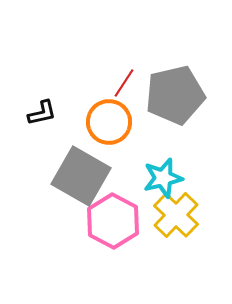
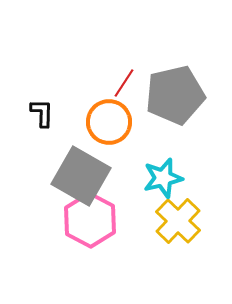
black L-shape: rotated 76 degrees counterclockwise
yellow cross: moved 2 px right, 6 px down
pink hexagon: moved 23 px left, 1 px up
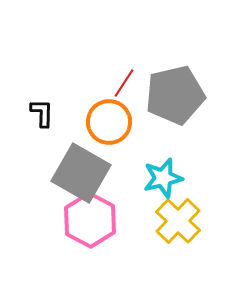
gray square: moved 3 px up
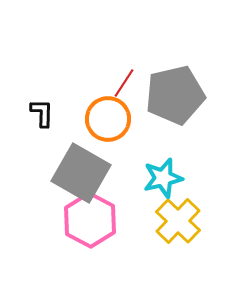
orange circle: moved 1 px left, 3 px up
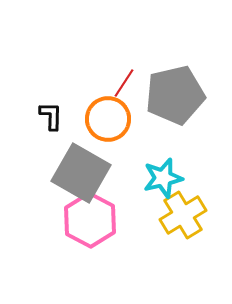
black L-shape: moved 9 px right, 3 px down
yellow cross: moved 5 px right, 6 px up; rotated 15 degrees clockwise
